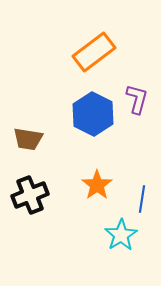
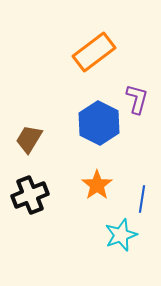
blue hexagon: moved 6 px right, 9 px down
brown trapezoid: moved 1 px right; rotated 112 degrees clockwise
cyan star: rotated 12 degrees clockwise
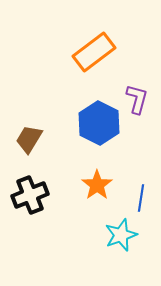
blue line: moved 1 px left, 1 px up
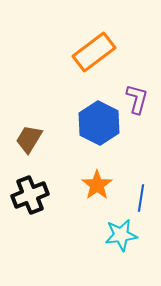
cyan star: rotated 12 degrees clockwise
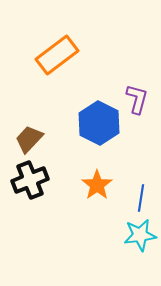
orange rectangle: moved 37 px left, 3 px down
brown trapezoid: rotated 12 degrees clockwise
black cross: moved 15 px up
cyan star: moved 19 px right
